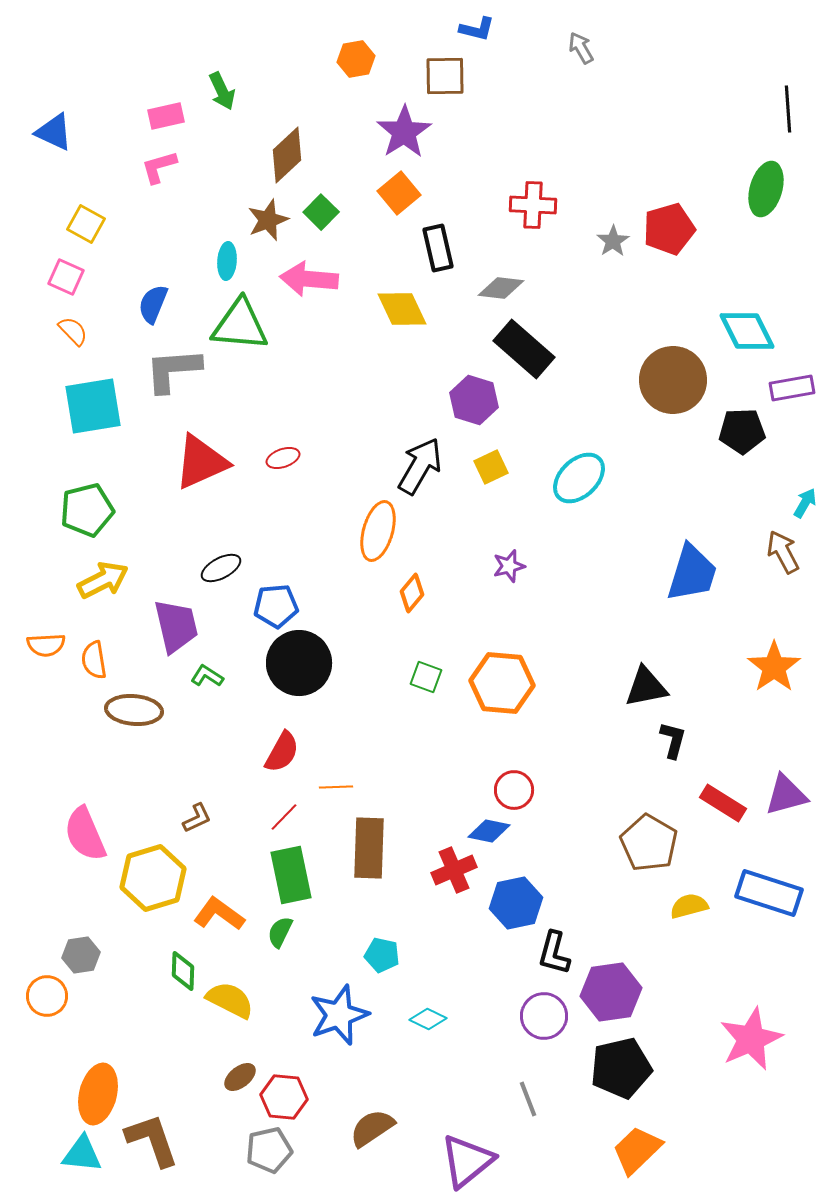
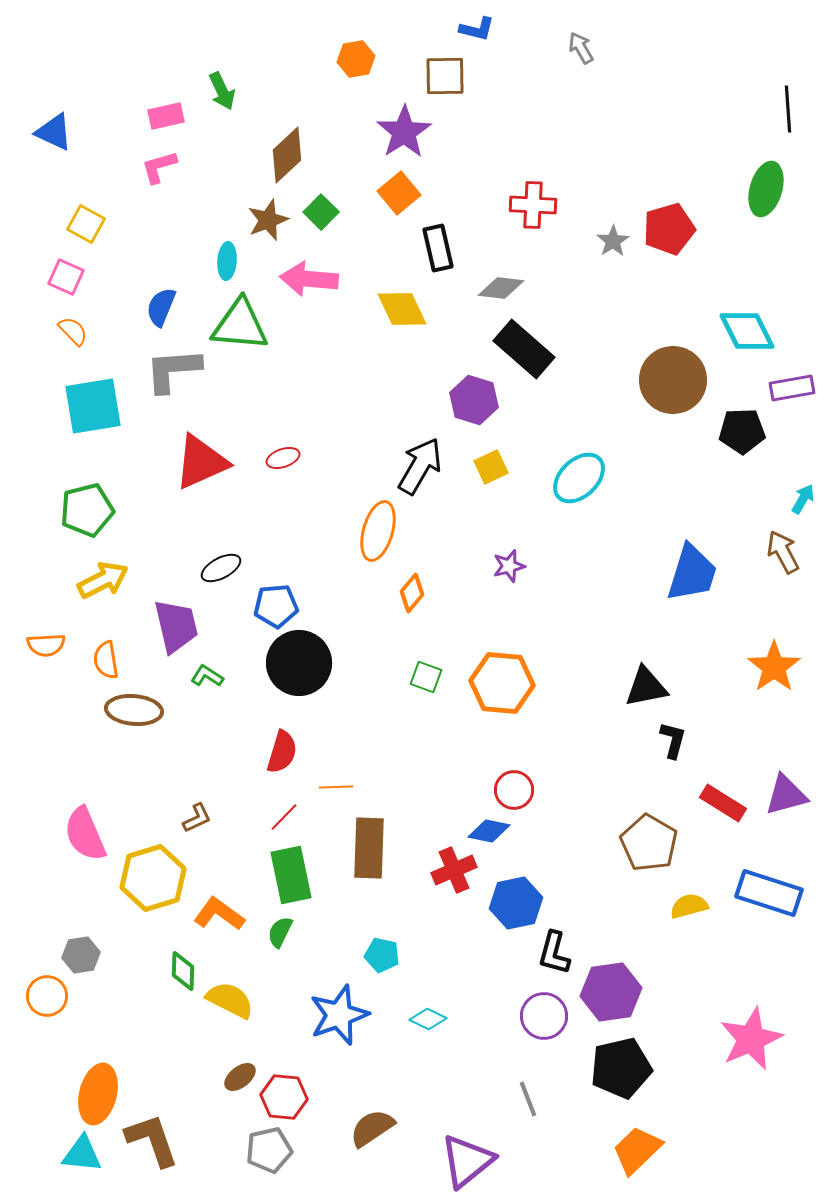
blue semicircle at (153, 304): moved 8 px right, 3 px down
cyan arrow at (805, 503): moved 2 px left, 4 px up
orange semicircle at (94, 660): moved 12 px right
red semicircle at (282, 752): rotated 12 degrees counterclockwise
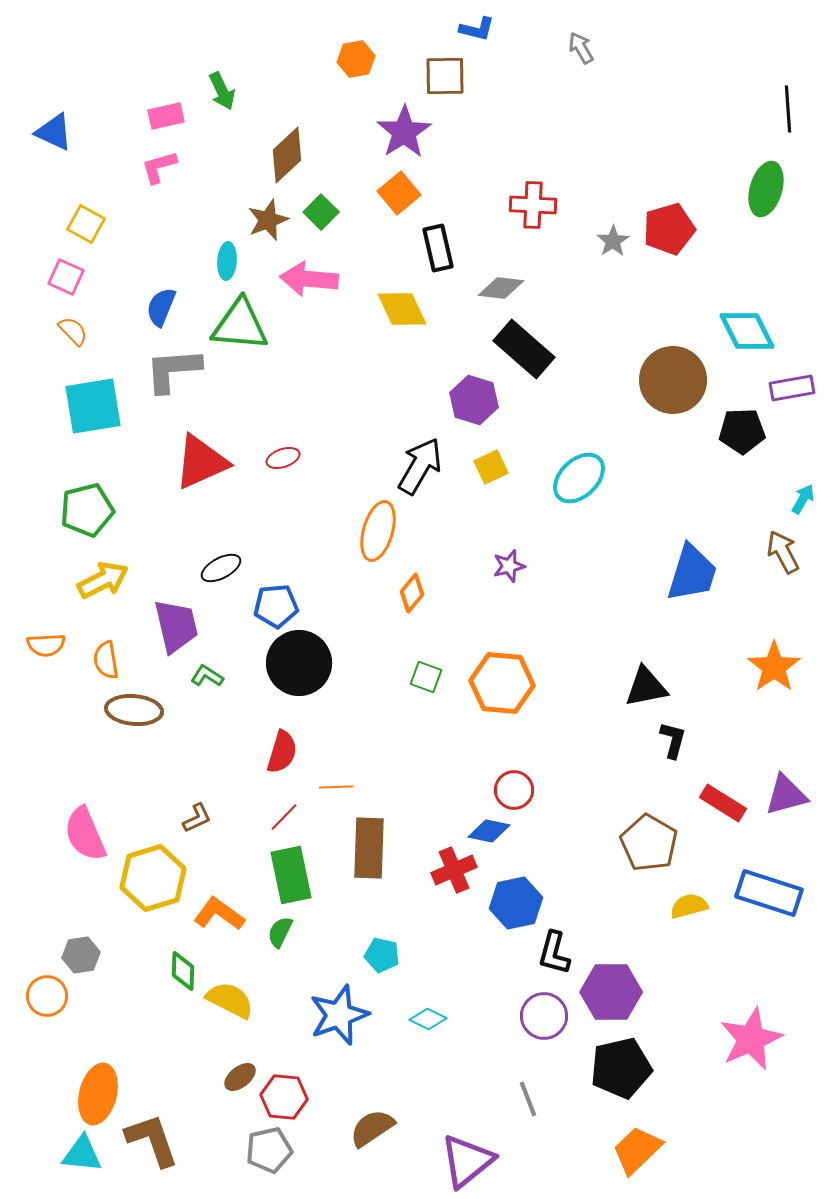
purple hexagon at (611, 992): rotated 8 degrees clockwise
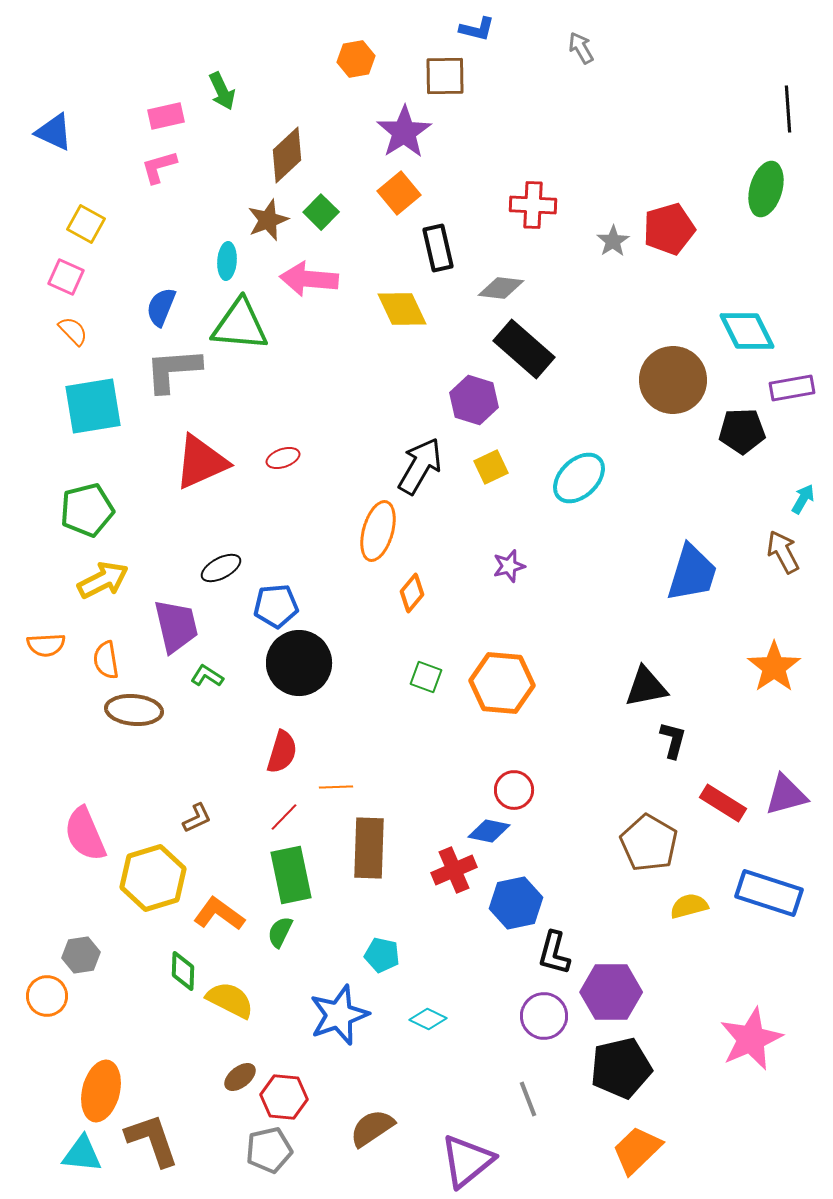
orange ellipse at (98, 1094): moved 3 px right, 3 px up
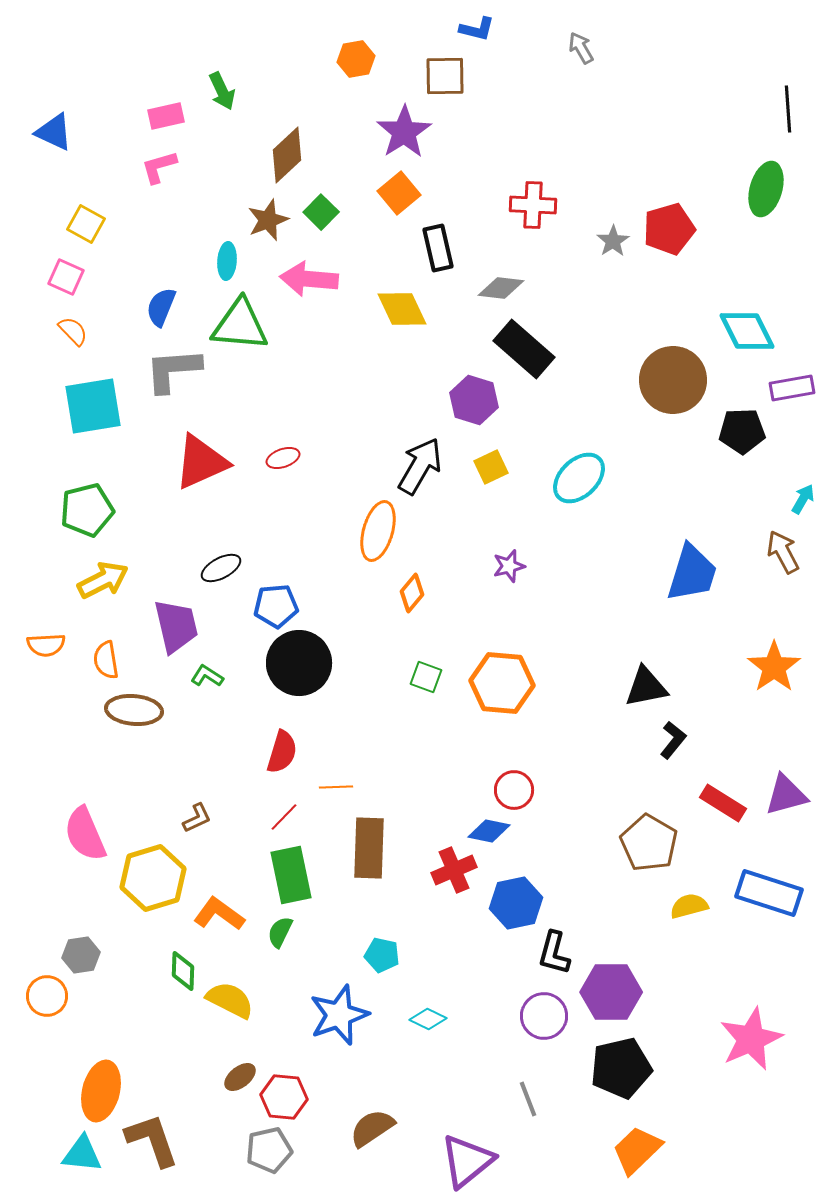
black L-shape at (673, 740): rotated 24 degrees clockwise
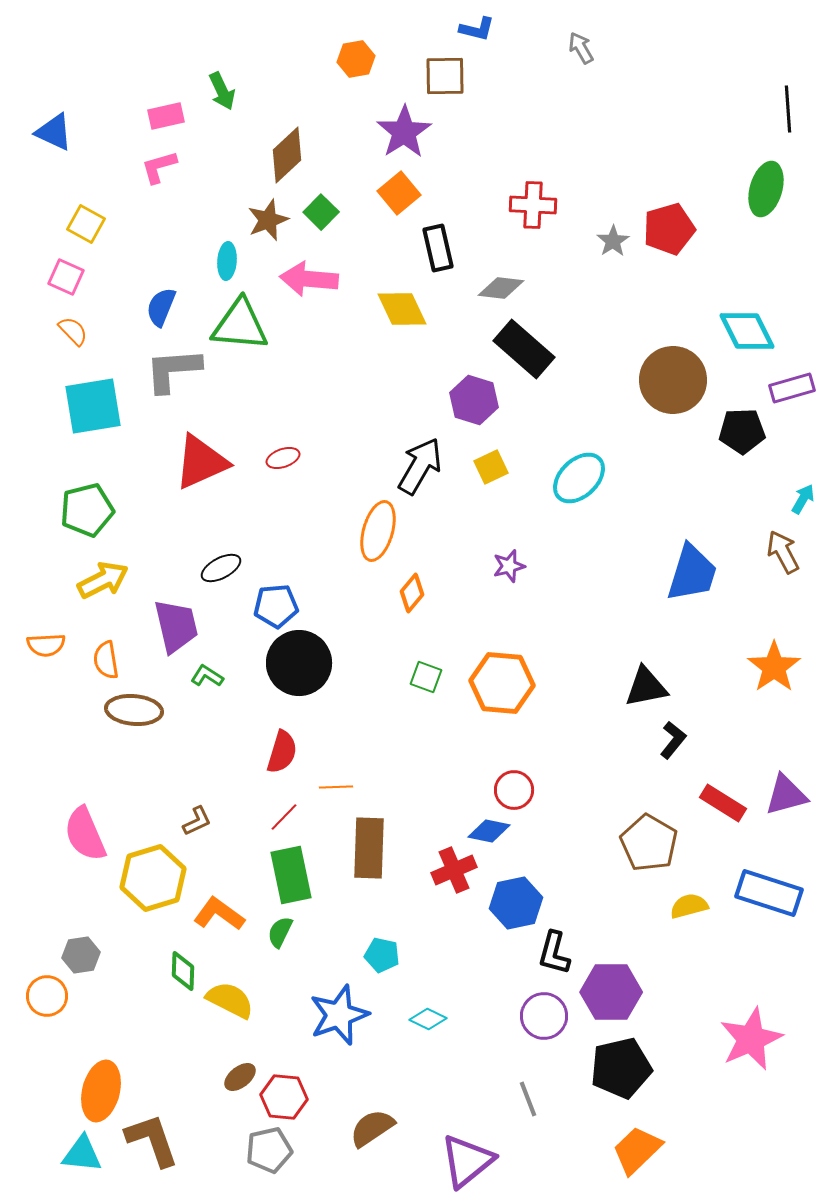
purple rectangle at (792, 388): rotated 6 degrees counterclockwise
brown L-shape at (197, 818): moved 3 px down
